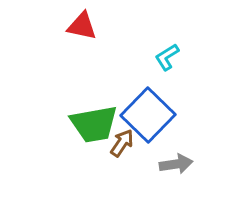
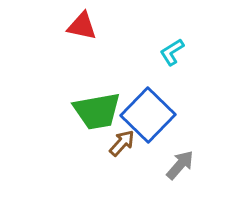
cyan L-shape: moved 5 px right, 5 px up
green trapezoid: moved 3 px right, 13 px up
brown arrow: rotated 8 degrees clockwise
gray arrow: moved 4 px right, 1 px down; rotated 40 degrees counterclockwise
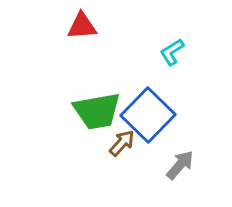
red triangle: rotated 16 degrees counterclockwise
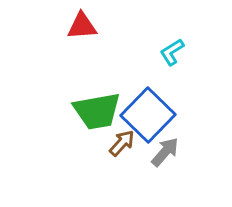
gray arrow: moved 15 px left, 13 px up
